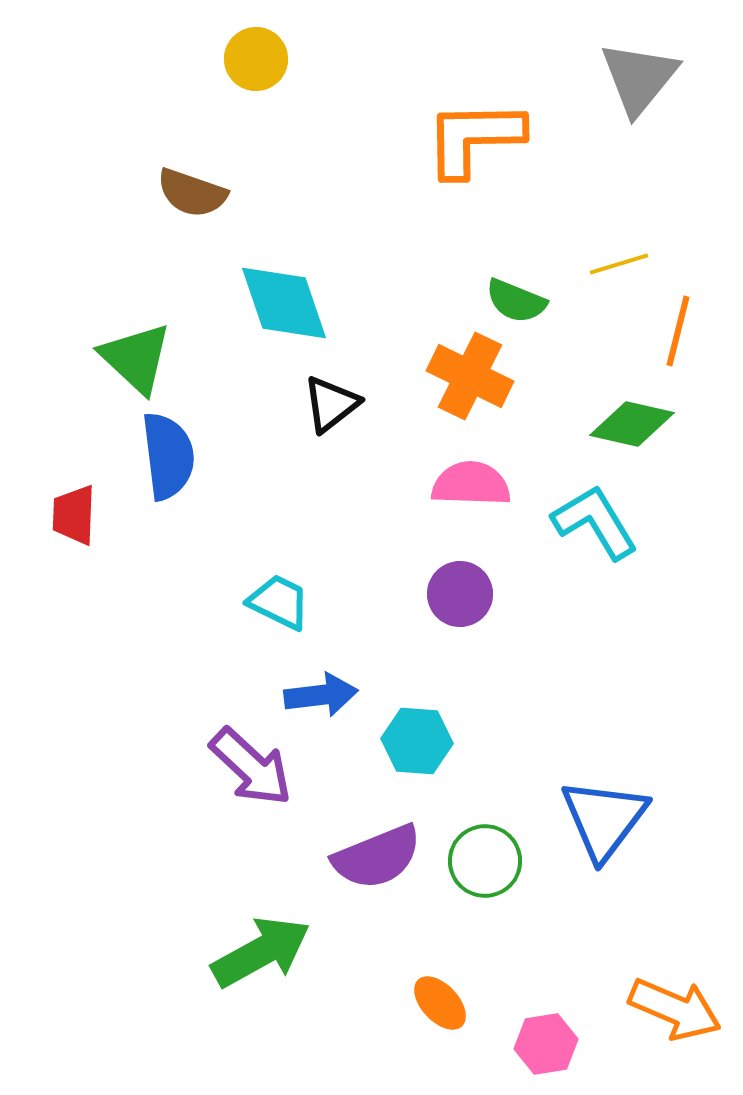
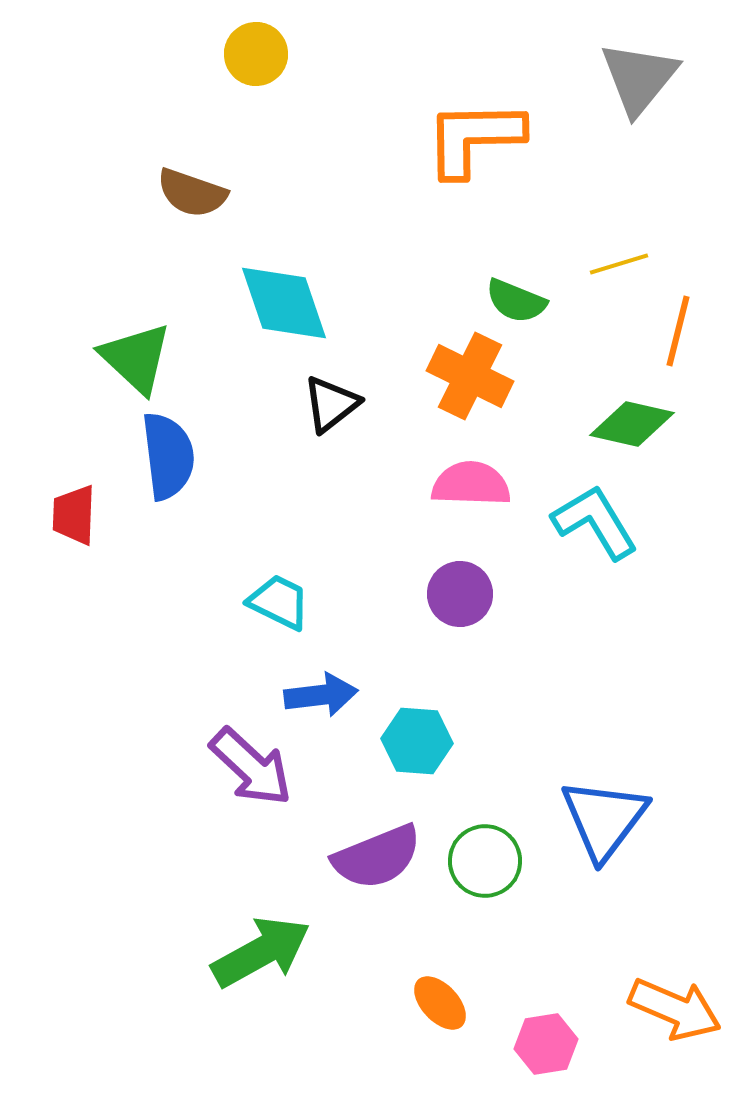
yellow circle: moved 5 px up
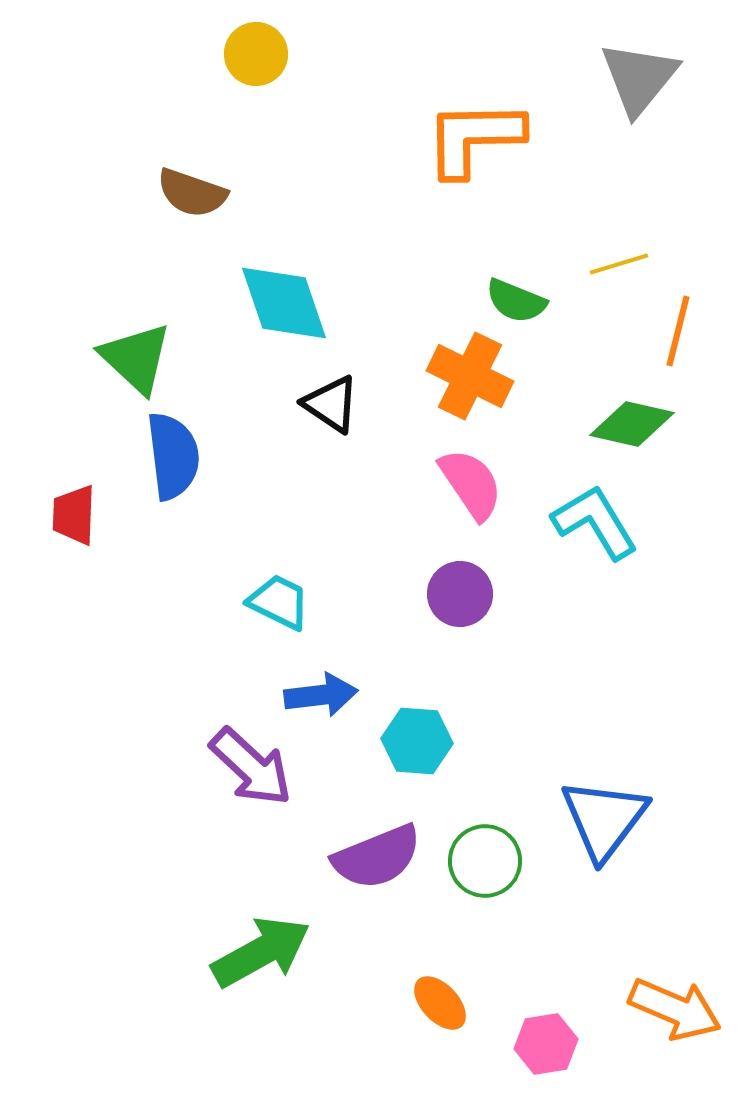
black triangle: rotated 48 degrees counterclockwise
blue semicircle: moved 5 px right
pink semicircle: rotated 54 degrees clockwise
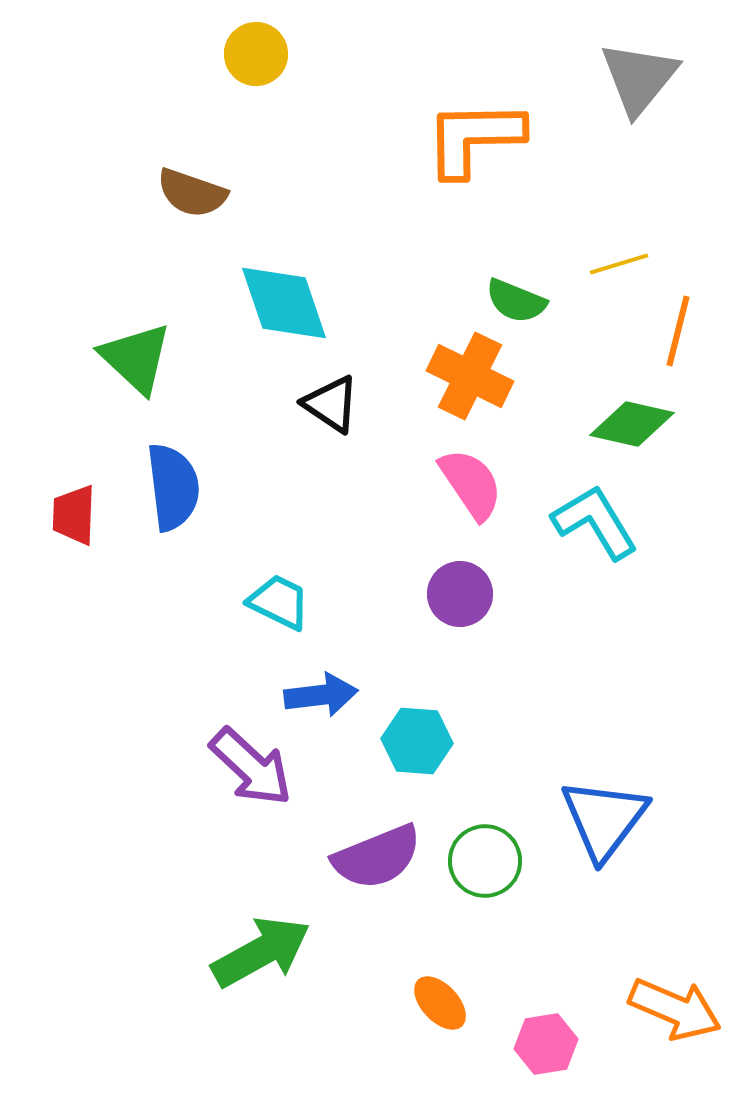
blue semicircle: moved 31 px down
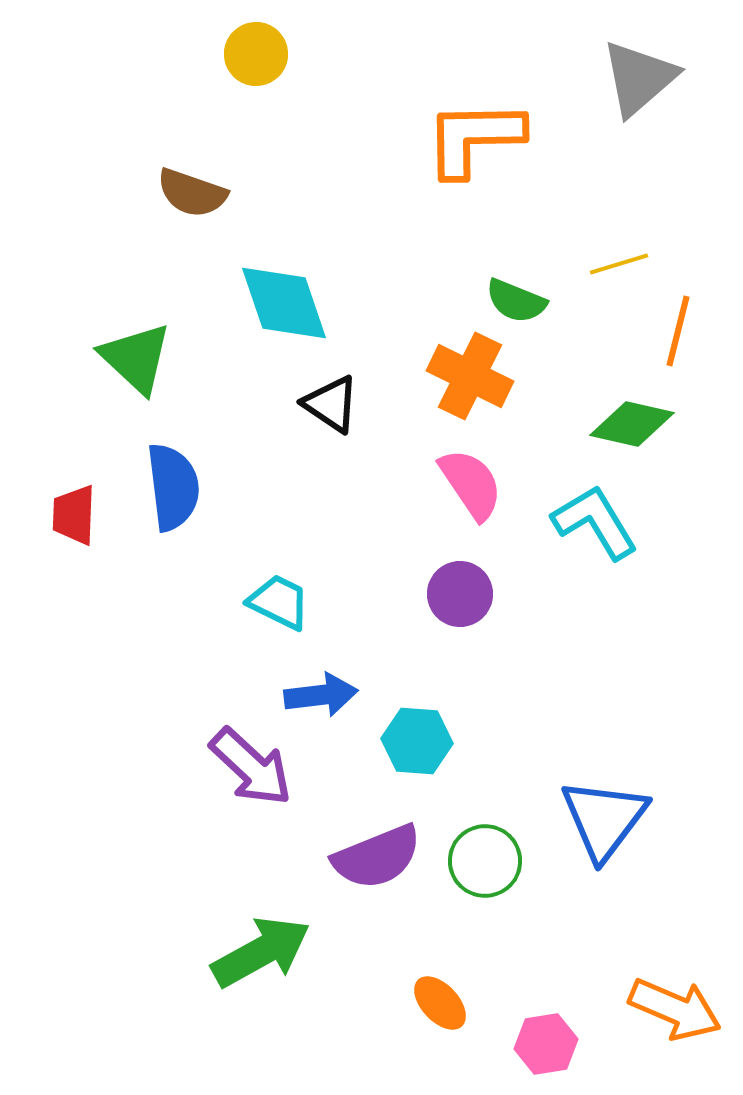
gray triangle: rotated 10 degrees clockwise
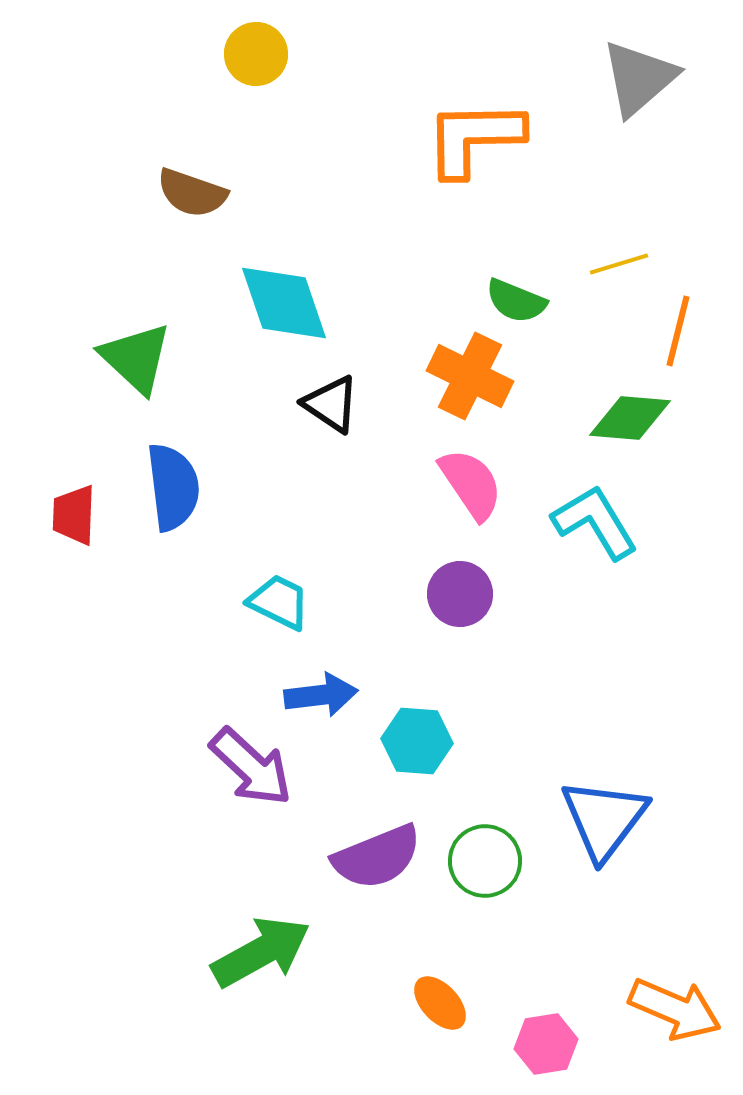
green diamond: moved 2 px left, 6 px up; rotated 8 degrees counterclockwise
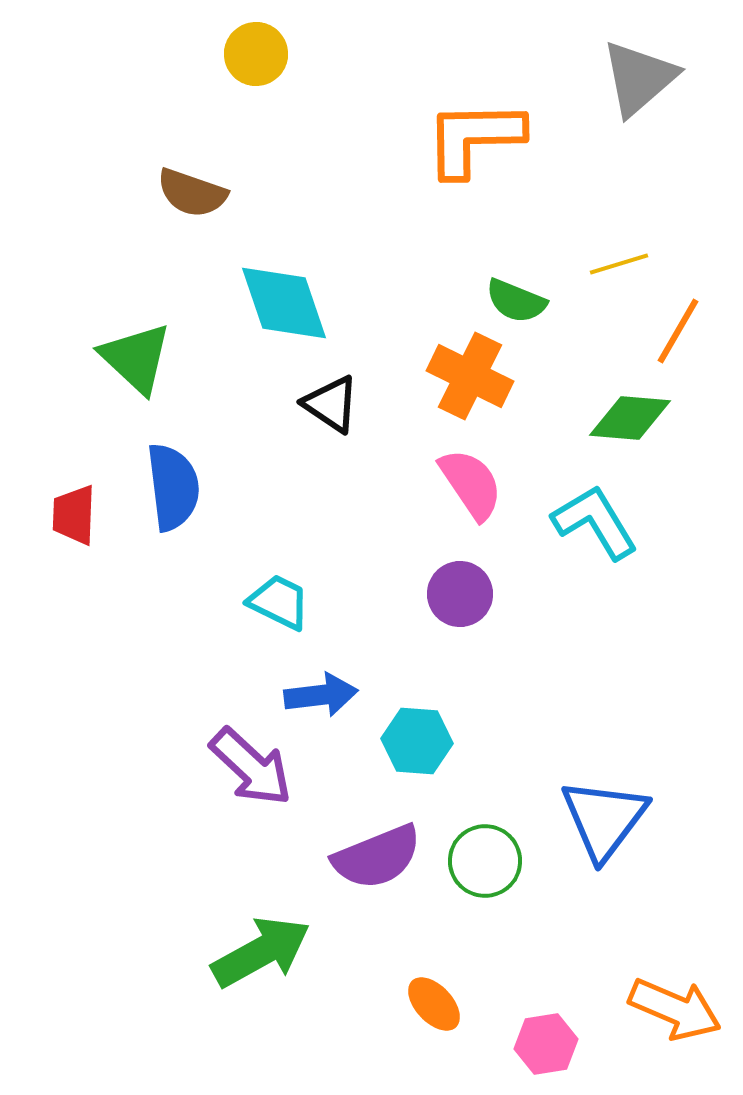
orange line: rotated 16 degrees clockwise
orange ellipse: moved 6 px left, 1 px down
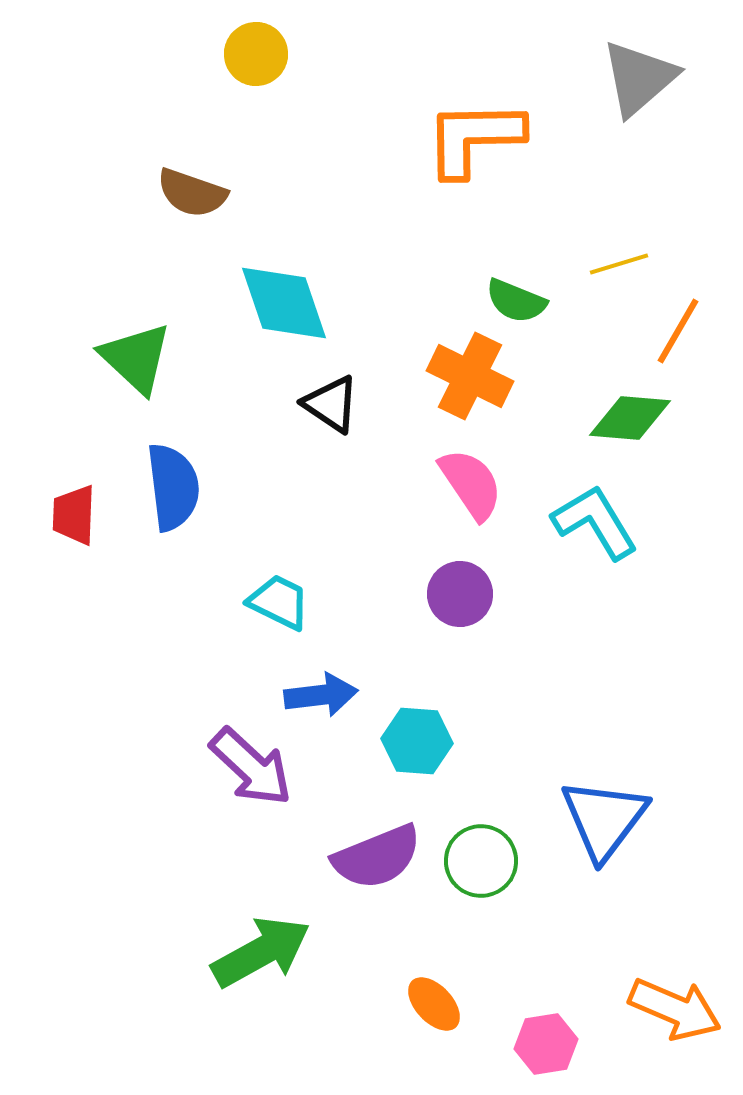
green circle: moved 4 px left
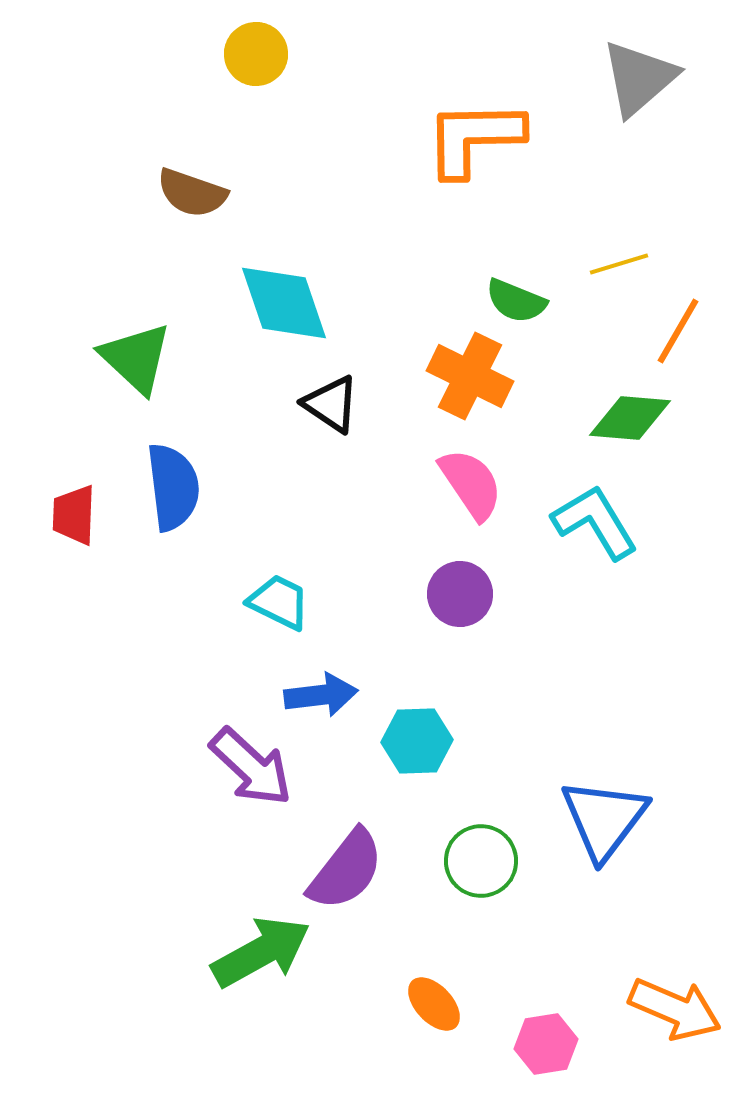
cyan hexagon: rotated 6 degrees counterclockwise
purple semicircle: moved 31 px left, 13 px down; rotated 30 degrees counterclockwise
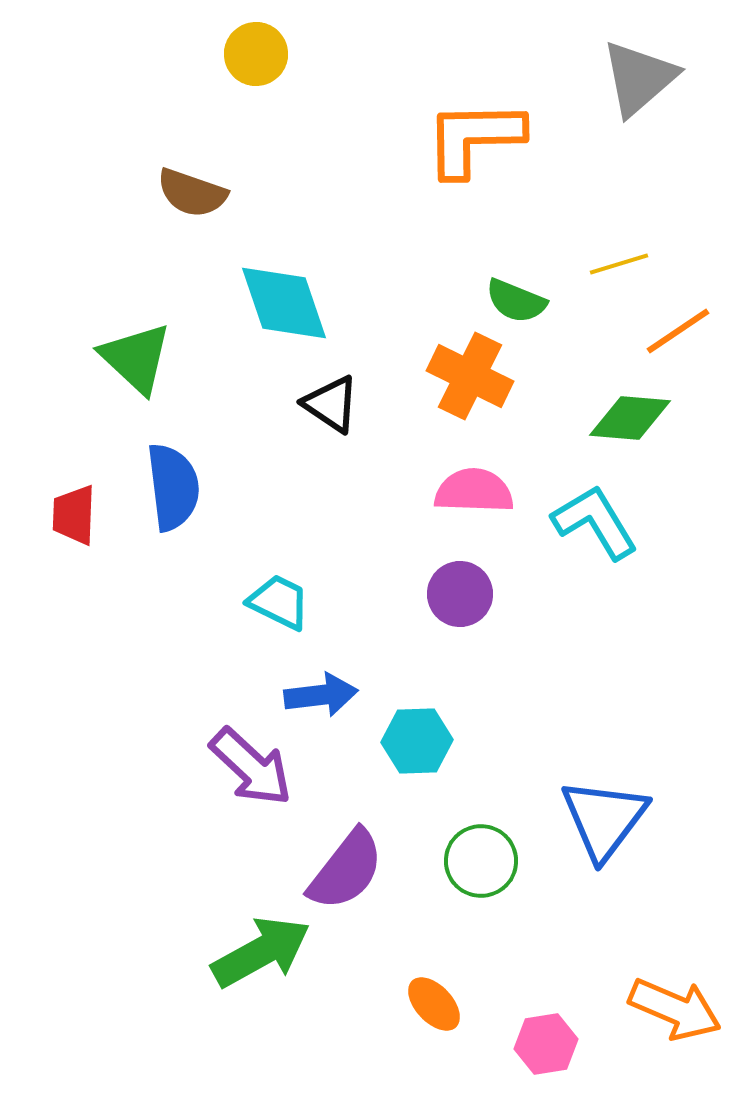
orange line: rotated 26 degrees clockwise
pink semicircle: moved 3 px right, 7 px down; rotated 54 degrees counterclockwise
